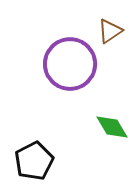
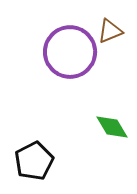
brown triangle: rotated 12 degrees clockwise
purple circle: moved 12 px up
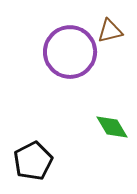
brown triangle: rotated 8 degrees clockwise
black pentagon: moved 1 px left
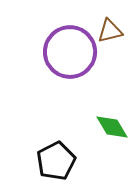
black pentagon: moved 23 px right
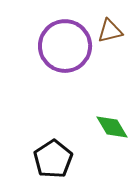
purple circle: moved 5 px left, 6 px up
black pentagon: moved 3 px left, 2 px up; rotated 6 degrees counterclockwise
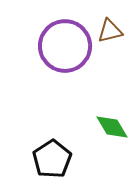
black pentagon: moved 1 px left
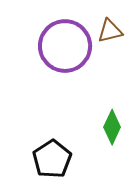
green diamond: rotated 56 degrees clockwise
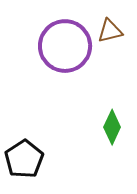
black pentagon: moved 28 px left
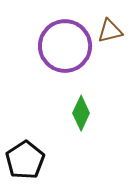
green diamond: moved 31 px left, 14 px up
black pentagon: moved 1 px right, 1 px down
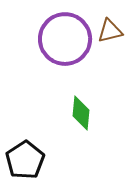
purple circle: moved 7 px up
green diamond: rotated 20 degrees counterclockwise
